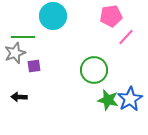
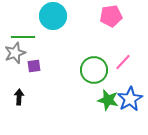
pink line: moved 3 px left, 25 px down
black arrow: rotated 91 degrees clockwise
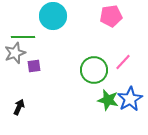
black arrow: moved 10 px down; rotated 21 degrees clockwise
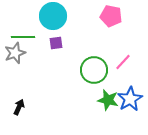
pink pentagon: rotated 20 degrees clockwise
purple square: moved 22 px right, 23 px up
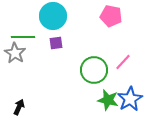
gray star: rotated 20 degrees counterclockwise
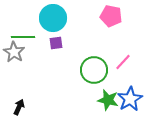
cyan circle: moved 2 px down
gray star: moved 1 px left, 1 px up
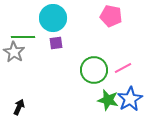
pink line: moved 6 px down; rotated 18 degrees clockwise
